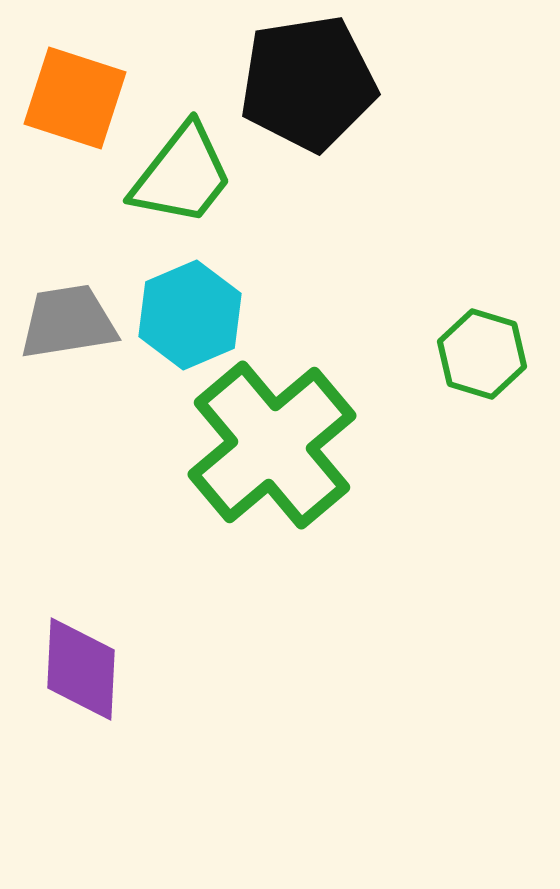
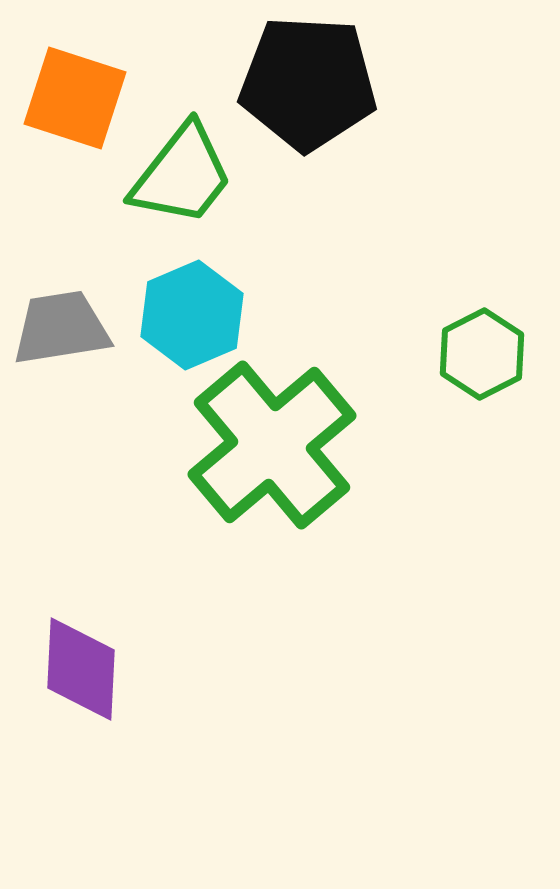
black pentagon: rotated 12 degrees clockwise
cyan hexagon: moved 2 px right
gray trapezoid: moved 7 px left, 6 px down
green hexagon: rotated 16 degrees clockwise
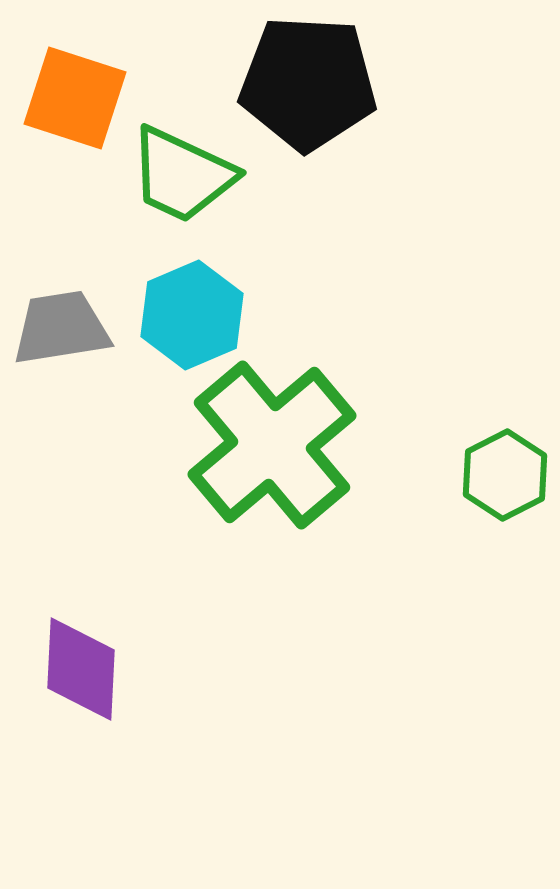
green trapezoid: rotated 77 degrees clockwise
green hexagon: moved 23 px right, 121 px down
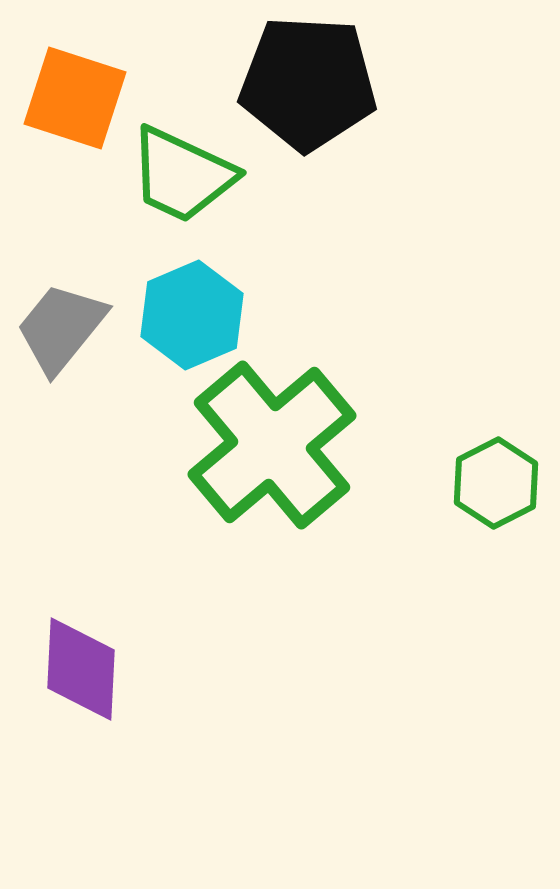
gray trapezoid: rotated 42 degrees counterclockwise
green hexagon: moved 9 px left, 8 px down
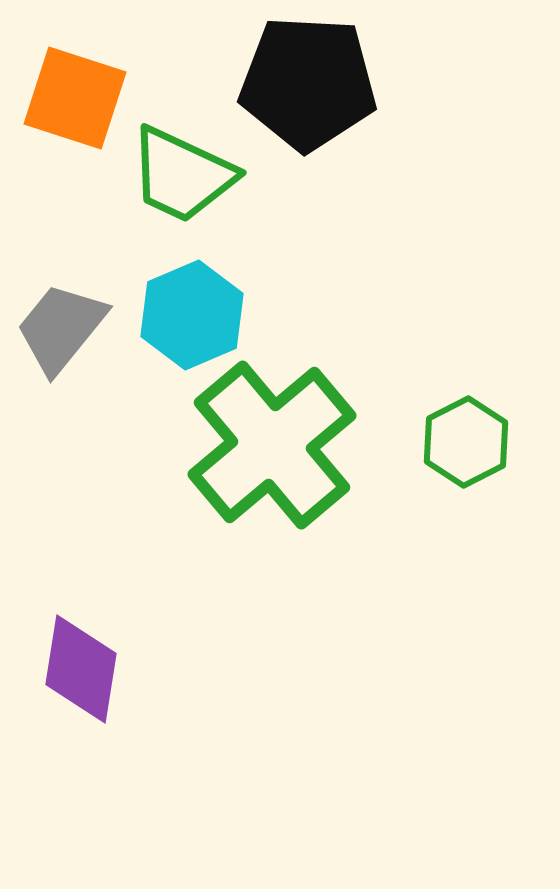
green hexagon: moved 30 px left, 41 px up
purple diamond: rotated 6 degrees clockwise
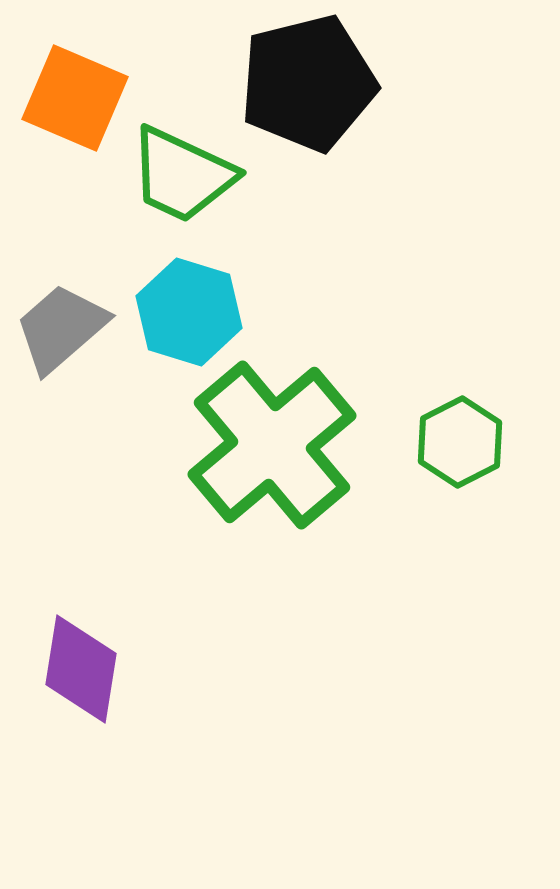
black pentagon: rotated 17 degrees counterclockwise
orange square: rotated 5 degrees clockwise
cyan hexagon: moved 3 px left, 3 px up; rotated 20 degrees counterclockwise
gray trapezoid: rotated 10 degrees clockwise
green hexagon: moved 6 px left
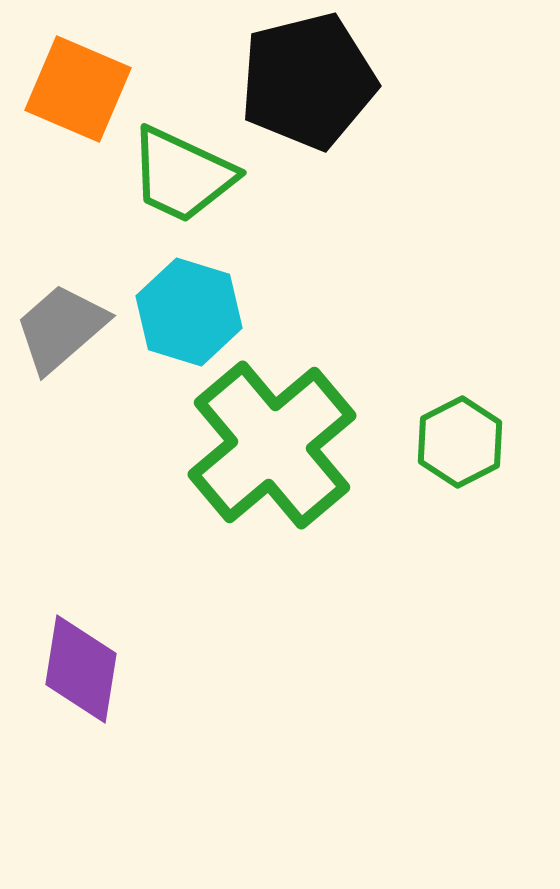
black pentagon: moved 2 px up
orange square: moved 3 px right, 9 px up
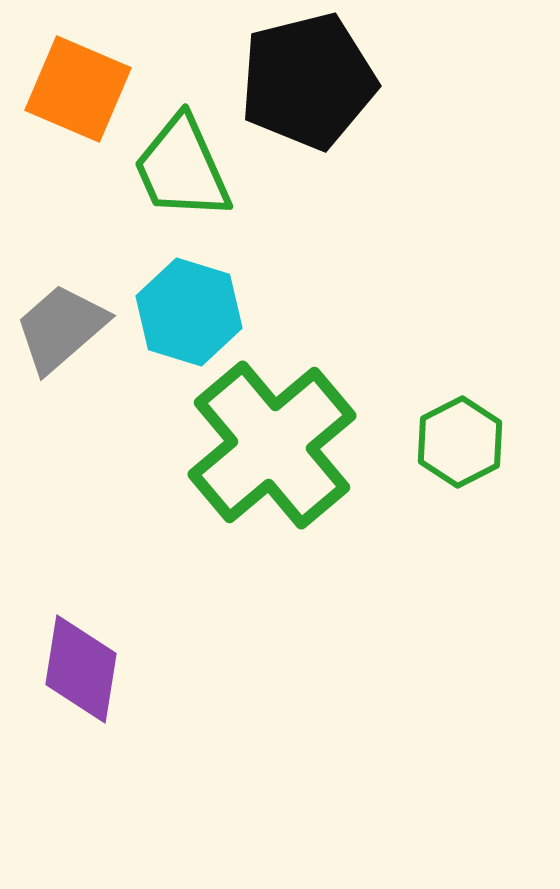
green trapezoid: moved 7 px up; rotated 41 degrees clockwise
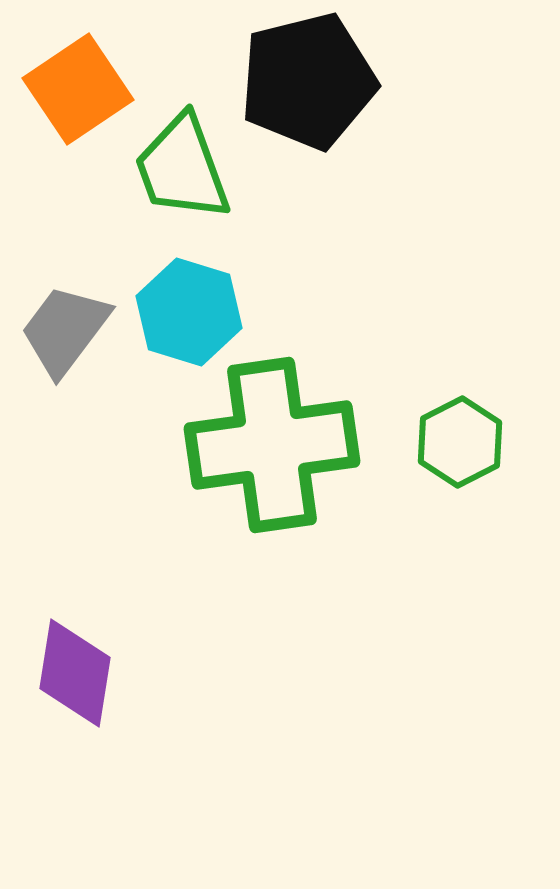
orange square: rotated 33 degrees clockwise
green trapezoid: rotated 4 degrees clockwise
gray trapezoid: moved 4 px right, 2 px down; rotated 12 degrees counterclockwise
green cross: rotated 32 degrees clockwise
purple diamond: moved 6 px left, 4 px down
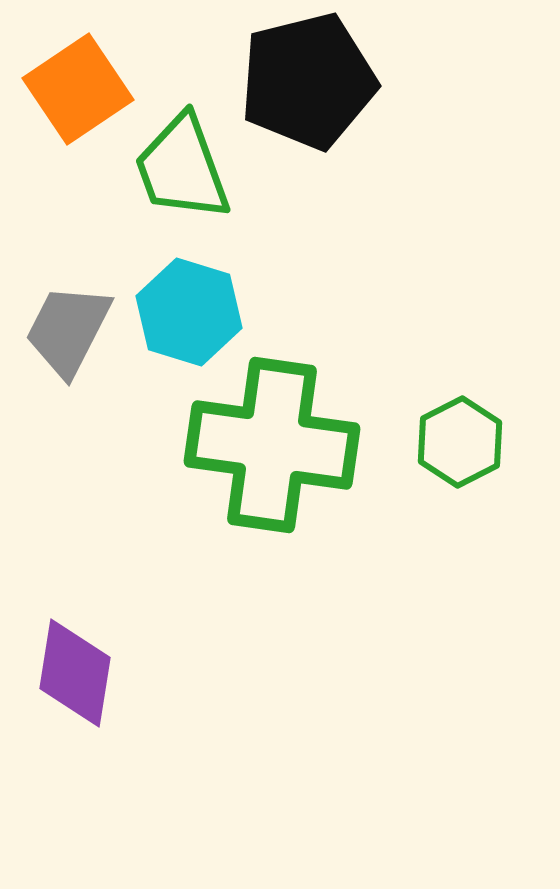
gray trapezoid: moved 3 px right; rotated 10 degrees counterclockwise
green cross: rotated 16 degrees clockwise
